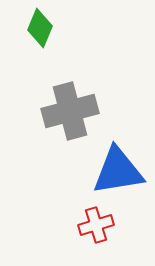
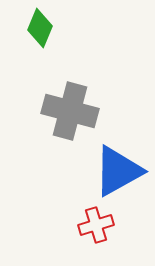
gray cross: rotated 30 degrees clockwise
blue triangle: rotated 20 degrees counterclockwise
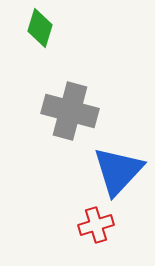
green diamond: rotated 6 degrees counterclockwise
blue triangle: rotated 18 degrees counterclockwise
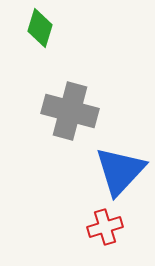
blue triangle: moved 2 px right
red cross: moved 9 px right, 2 px down
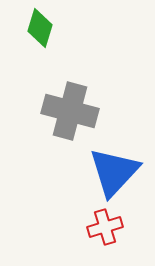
blue triangle: moved 6 px left, 1 px down
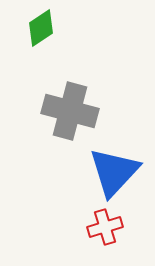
green diamond: moved 1 px right; rotated 39 degrees clockwise
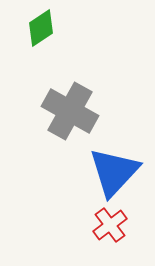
gray cross: rotated 14 degrees clockwise
red cross: moved 5 px right, 2 px up; rotated 20 degrees counterclockwise
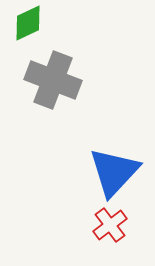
green diamond: moved 13 px left, 5 px up; rotated 9 degrees clockwise
gray cross: moved 17 px left, 31 px up; rotated 8 degrees counterclockwise
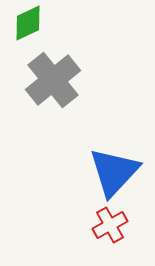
gray cross: rotated 30 degrees clockwise
red cross: rotated 8 degrees clockwise
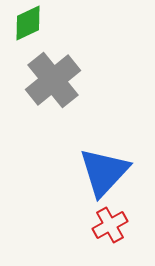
blue triangle: moved 10 px left
